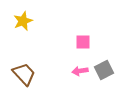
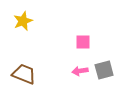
gray square: rotated 12 degrees clockwise
brown trapezoid: rotated 25 degrees counterclockwise
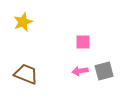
yellow star: moved 1 px down
gray square: moved 1 px down
brown trapezoid: moved 2 px right
